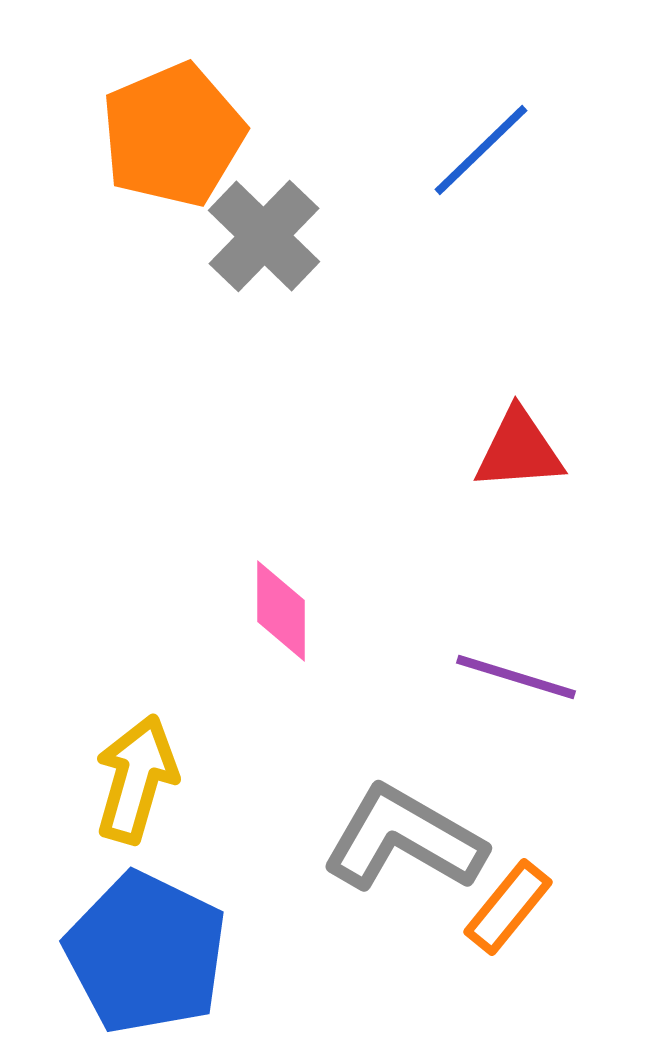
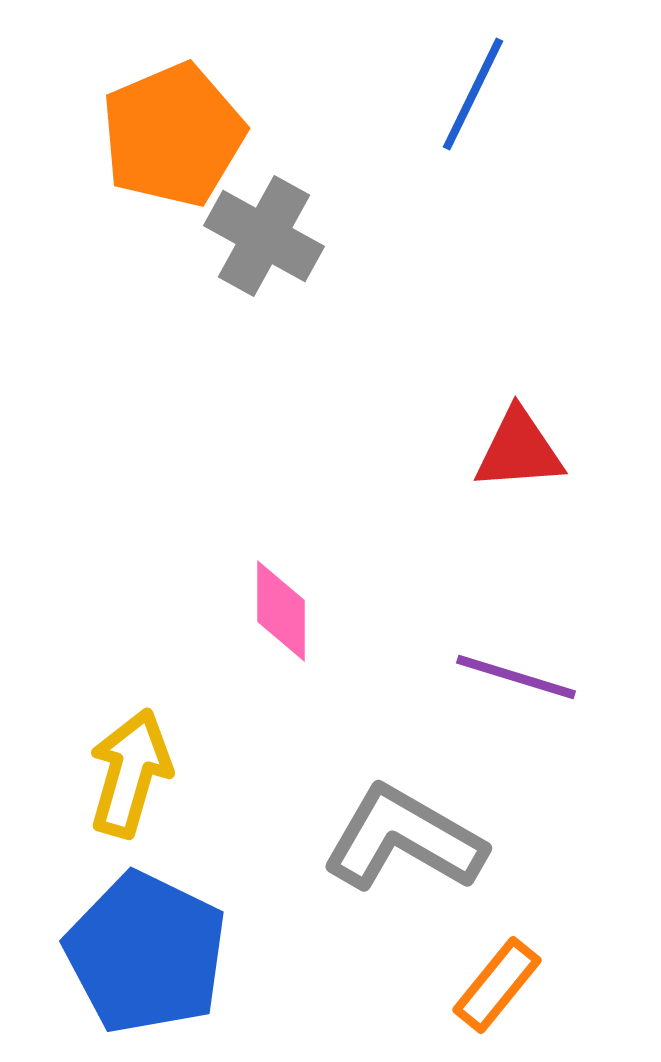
blue line: moved 8 px left, 56 px up; rotated 20 degrees counterclockwise
gray cross: rotated 15 degrees counterclockwise
yellow arrow: moved 6 px left, 6 px up
orange rectangle: moved 11 px left, 78 px down
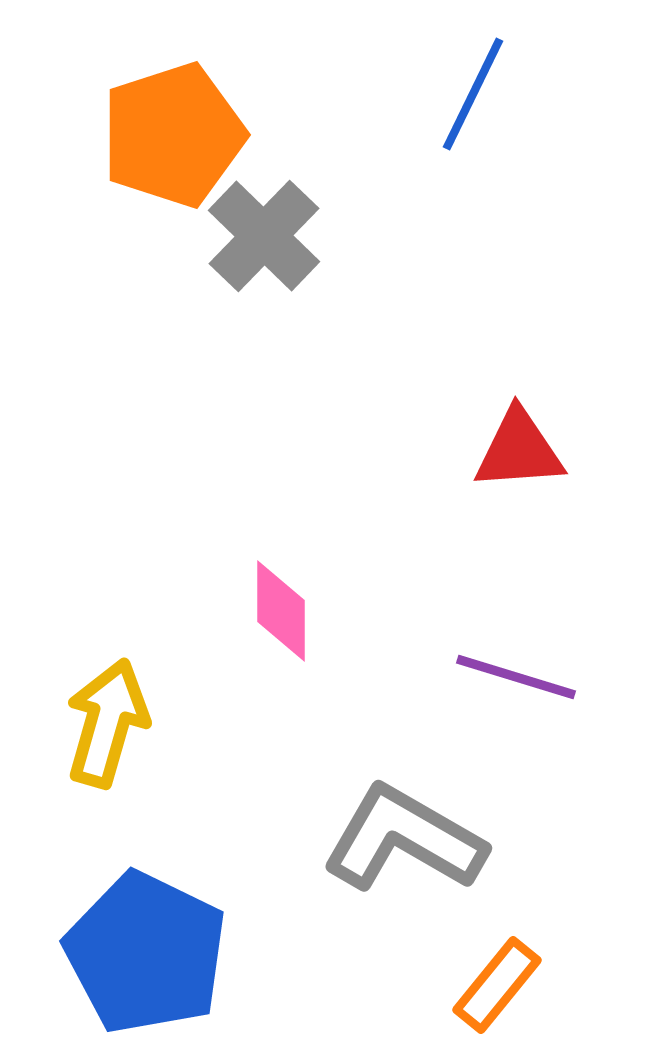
orange pentagon: rotated 5 degrees clockwise
gray cross: rotated 15 degrees clockwise
yellow arrow: moved 23 px left, 50 px up
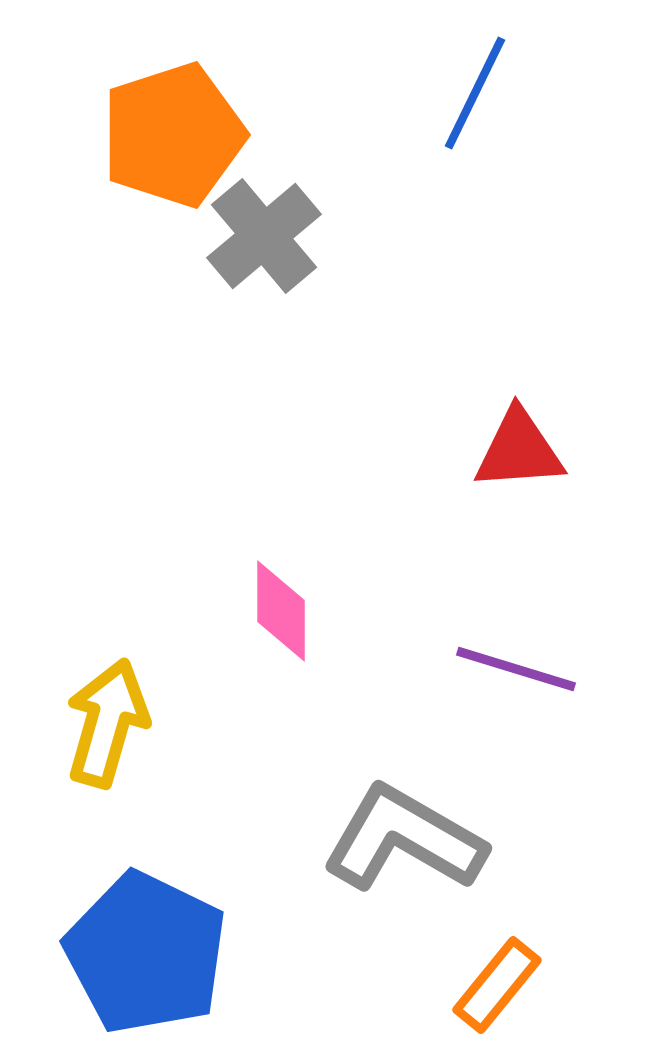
blue line: moved 2 px right, 1 px up
gray cross: rotated 6 degrees clockwise
purple line: moved 8 px up
